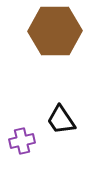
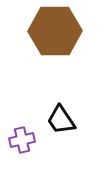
purple cross: moved 1 px up
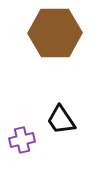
brown hexagon: moved 2 px down
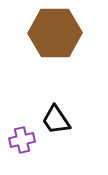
black trapezoid: moved 5 px left
